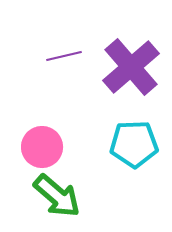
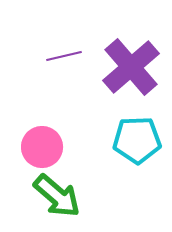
cyan pentagon: moved 3 px right, 4 px up
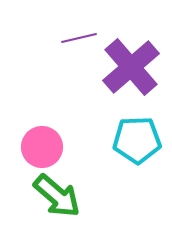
purple line: moved 15 px right, 18 px up
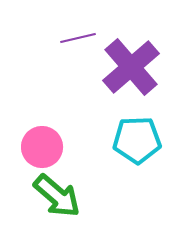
purple line: moved 1 px left
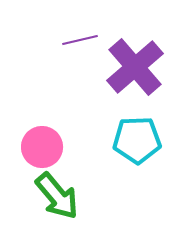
purple line: moved 2 px right, 2 px down
purple cross: moved 4 px right
green arrow: rotated 9 degrees clockwise
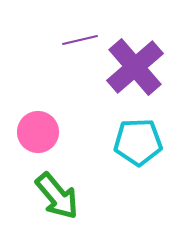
cyan pentagon: moved 1 px right, 2 px down
pink circle: moved 4 px left, 15 px up
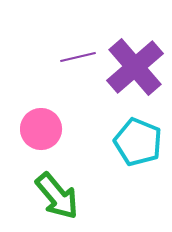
purple line: moved 2 px left, 17 px down
pink circle: moved 3 px right, 3 px up
cyan pentagon: rotated 24 degrees clockwise
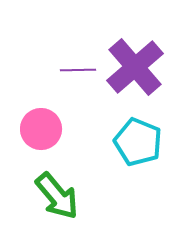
purple line: moved 13 px down; rotated 12 degrees clockwise
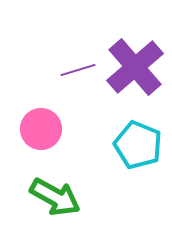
purple line: rotated 16 degrees counterclockwise
cyan pentagon: moved 3 px down
green arrow: moved 2 px left, 1 px down; rotated 21 degrees counterclockwise
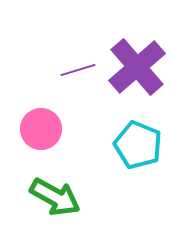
purple cross: moved 2 px right
